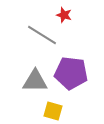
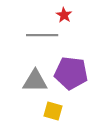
red star: rotated 14 degrees clockwise
gray line: rotated 32 degrees counterclockwise
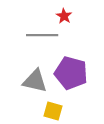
red star: moved 1 px down
purple pentagon: rotated 8 degrees clockwise
gray triangle: rotated 12 degrees clockwise
